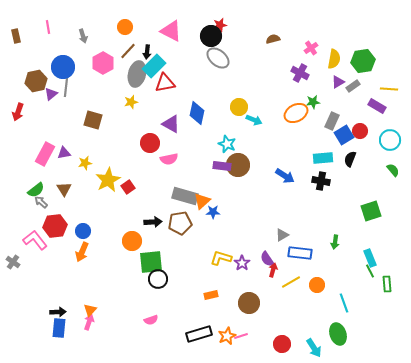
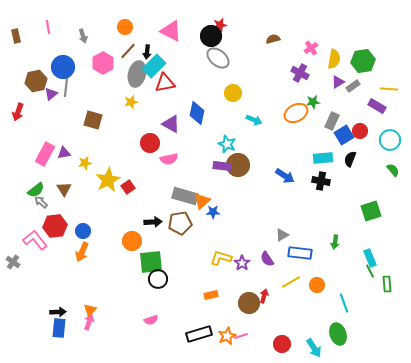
yellow circle at (239, 107): moved 6 px left, 14 px up
red arrow at (273, 270): moved 9 px left, 26 px down
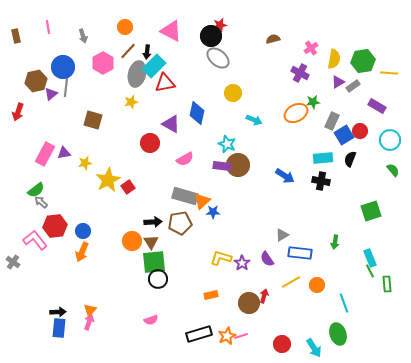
yellow line at (389, 89): moved 16 px up
pink semicircle at (169, 159): moved 16 px right; rotated 18 degrees counterclockwise
brown triangle at (64, 189): moved 87 px right, 53 px down
green square at (151, 262): moved 3 px right
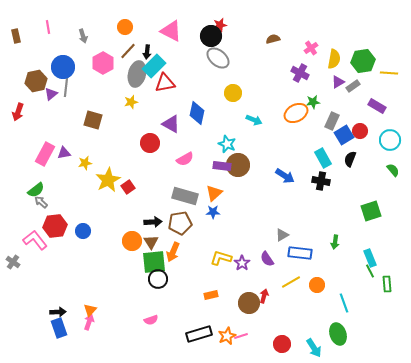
cyan rectangle at (323, 158): rotated 66 degrees clockwise
orange triangle at (202, 201): moved 12 px right, 8 px up
orange arrow at (82, 252): moved 91 px right
blue rectangle at (59, 328): rotated 24 degrees counterclockwise
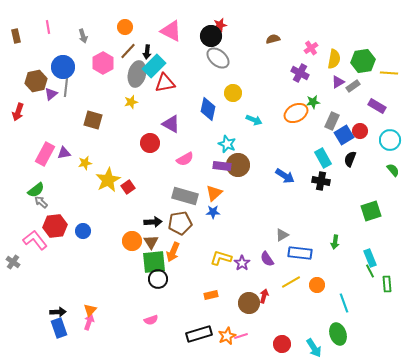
blue diamond at (197, 113): moved 11 px right, 4 px up
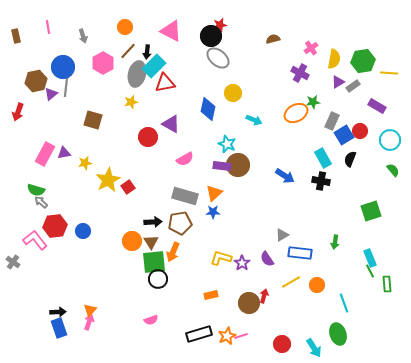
red circle at (150, 143): moved 2 px left, 6 px up
green semicircle at (36, 190): rotated 54 degrees clockwise
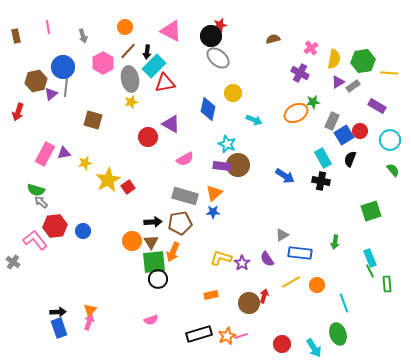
gray ellipse at (137, 74): moved 7 px left, 5 px down; rotated 25 degrees counterclockwise
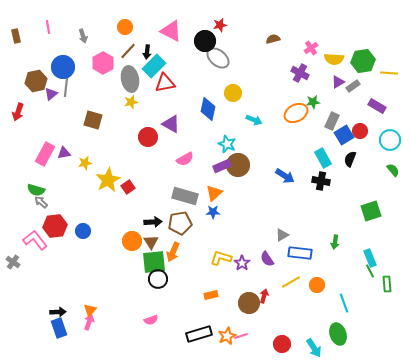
black circle at (211, 36): moved 6 px left, 5 px down
yellow semicircle at (334, 59): rotated 84 degrees clockwise
purple rectangle at (222, 166): rotated 30 degrees counterclockwise
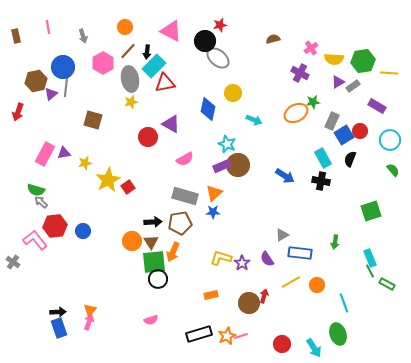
green rectangle at (387, 284): rotated 56 degrees counterclockwise
